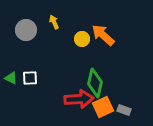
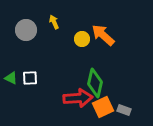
red arrow: moved 1 px left, 1 px up
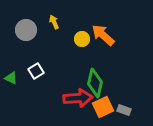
white square: moved 6 px right, 7 px up; rotated 28 degrees counterclockwise
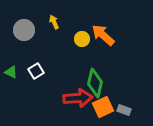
gray circle: moved 2 px left
green triangle: moved 6 px up
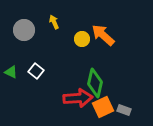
white square: rotated 21 degrees counterclockwise
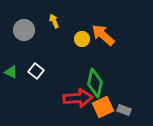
yellow arrow: moved 1 px up
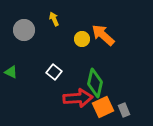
yellow arrow: moved 2 px up
white square: moved 18 px right, 1 px down
gray rectangle: rotated 48 degrees clockwise
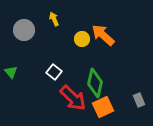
green triangle: rotated 24 degrees clockwise
red arrow: moved 5 px left; rotated 48 degrees clockwise
gray rectangle: moved 15 px right, 10 px up
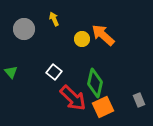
gray circle: moved 1 px up
